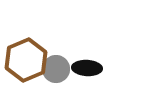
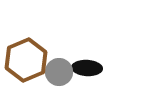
gray circle: moved 3 px right, 3 px down
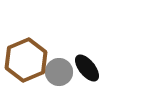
black ellipse: rotated 48 degrees clockwise
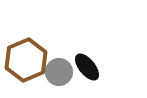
black ellipse: moved 1 px up
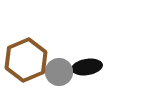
black ellipse: rotated 60 degrees counterclockwise
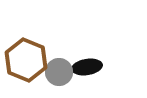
brown hexagon: rotated 15 degrees counterclockwise
